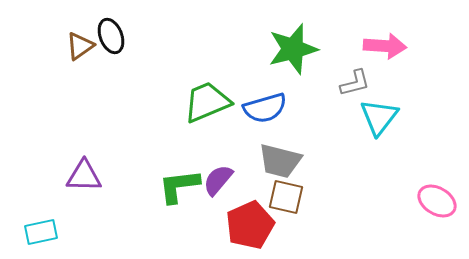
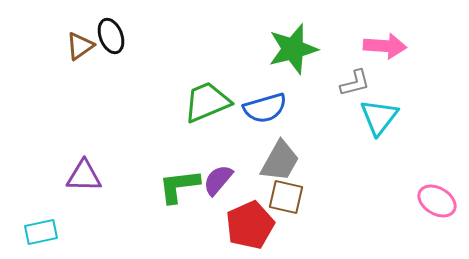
gray trapezoid: rotated 75 degrees counterclockwise
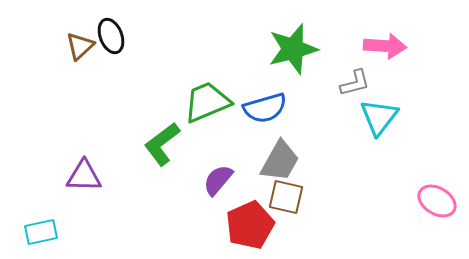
brown triangle: rotated 8 degrees counterclockwise
green L-shape: moved 17 px left, 42 px up; rotated 30 degrees counterclockwise
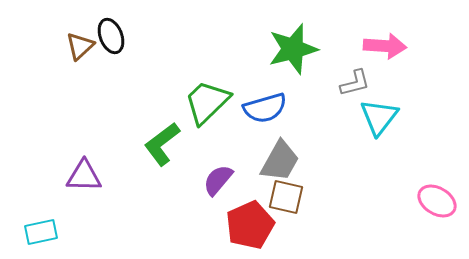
green trapezoid: rotated 21 degrees counterclockwise
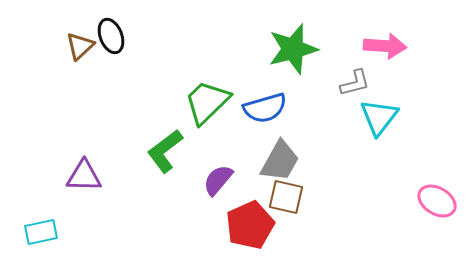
green L-shape: moved 3 px right, 7 px down
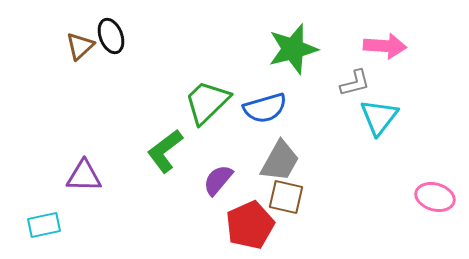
pink ellipse: moved 2 px left, 4 px up; rotated 15 degrees counterclockwise
cyan rectangle: moved 3 px right, 7 px up
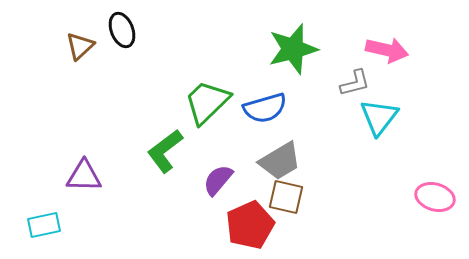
black ellipse: moved 11 px right, 6 px up
pink arrow: moved 2 px right, 4 px down; rotated 9 degrees clockwise
gray trapezoid: rotated 30 degrees clockwise
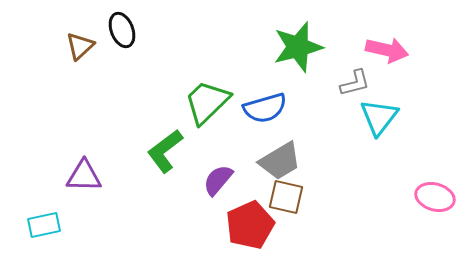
green star: moved 5 px right, 2 px up
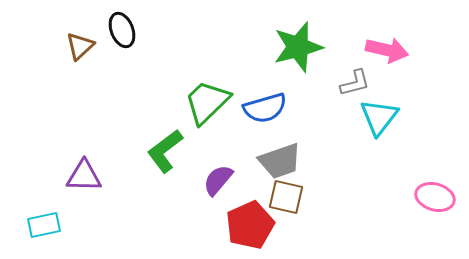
gray trapezoid: rotated 12 degrees clockwise
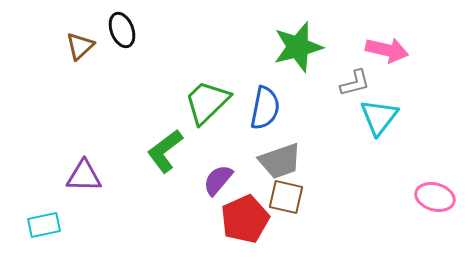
blue semicircle: rotated 63 degrees counterclockwise
red pentagon: moved 5 px left, 6 px up
